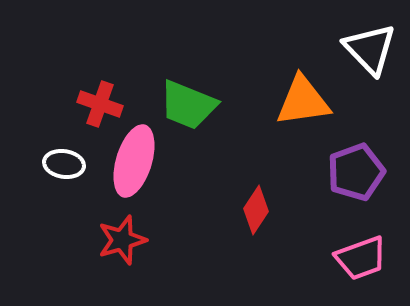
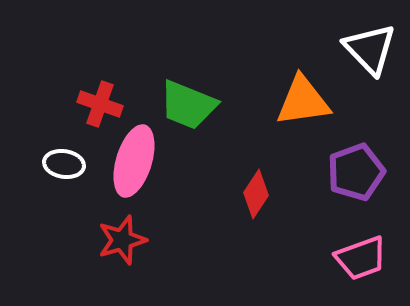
red diamond: moved 16 px up
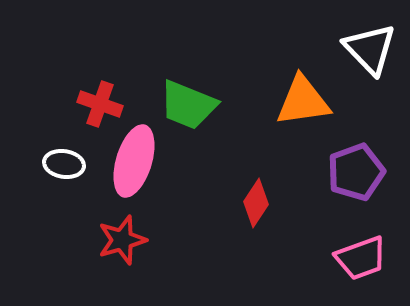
red diamond: moved 9 px down
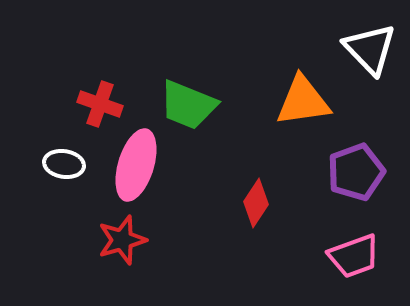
pink ellipse: moved 2 px right, 4 px down
pink trapezoid: moved 7 px left, 2 px up
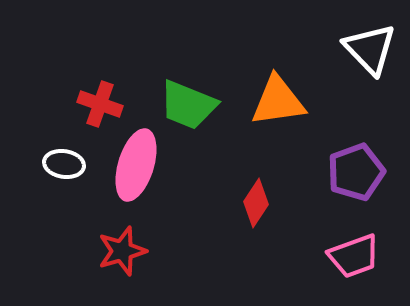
orange triangle: moved 25 px left
red star: moved 11 px down
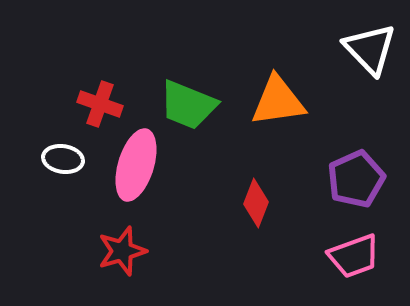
white ellipse: moved 1 px left, 5 px up
purple pentagon: moved 7 px down; rotated 4 degrees counterclockwise
red diamond: rotated 12 degrees counterclockwise
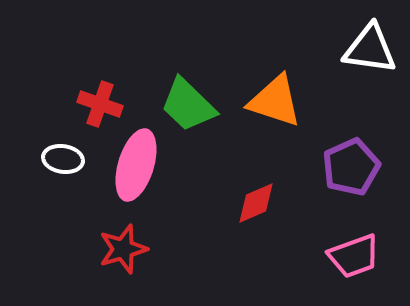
white triangle: rotated 38 degrees counterclockwise
orange triangle: moved 3 px left; rotated 26 degrees clockwise
green trapezoid: rotated 22 degrees clockwise
purple pentagon: moved 5 px left, 12 px up
red diamond: rotated 45 degrees clockwise
red star: moved 1 px right, 2 px up
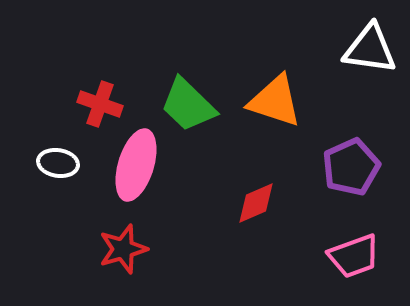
white ellipse: moved 5 px left, 4 px down
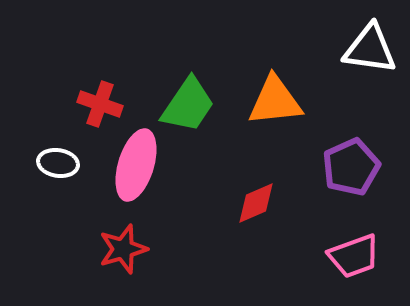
orange triangle: rotated 24 degrees counterclockwise
green trapezoid: rotated 100 degrees counterclockwise
